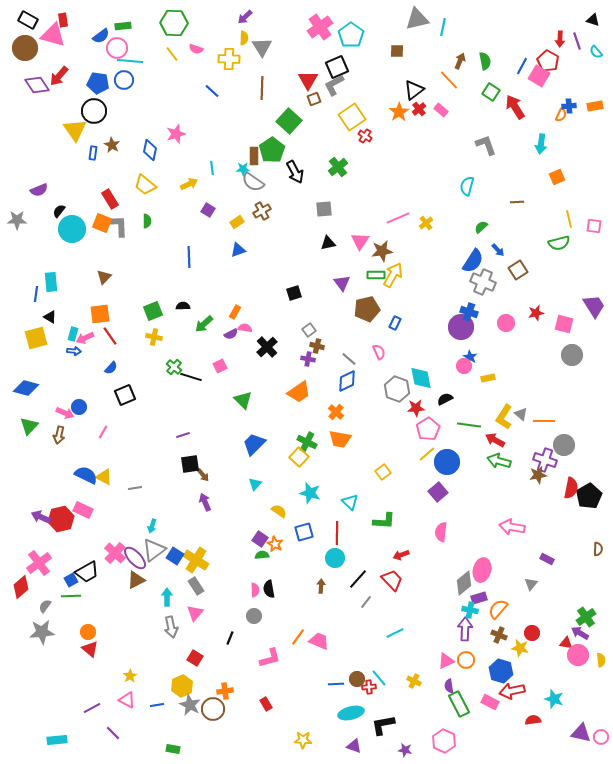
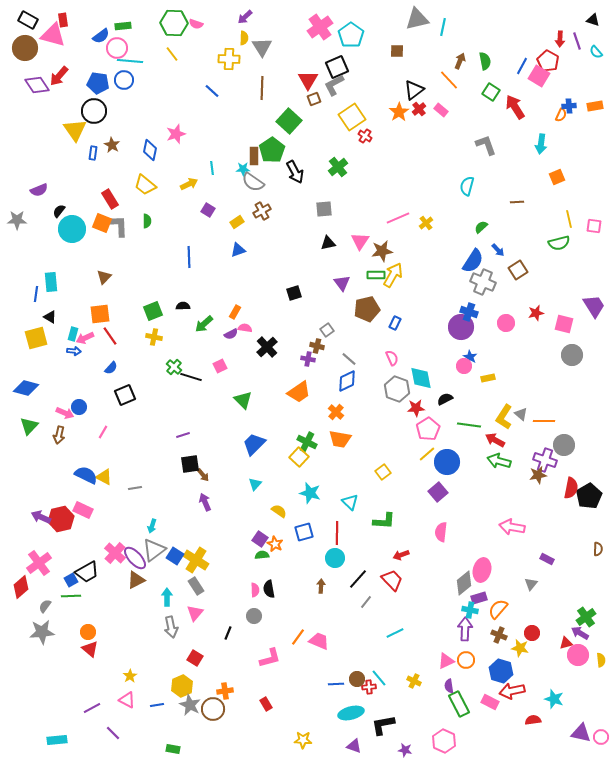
pink semicircle at (196, 49): moved 25 px up
gray square at (309, 330): moved 18 px right
pink semicircle at (379, 352): moved 13 px right, 6 px down
black line at (230, 638): moved 2 px left, 5 px up
red triangle at (566, 643): rotated 24 degrees counterclockwise
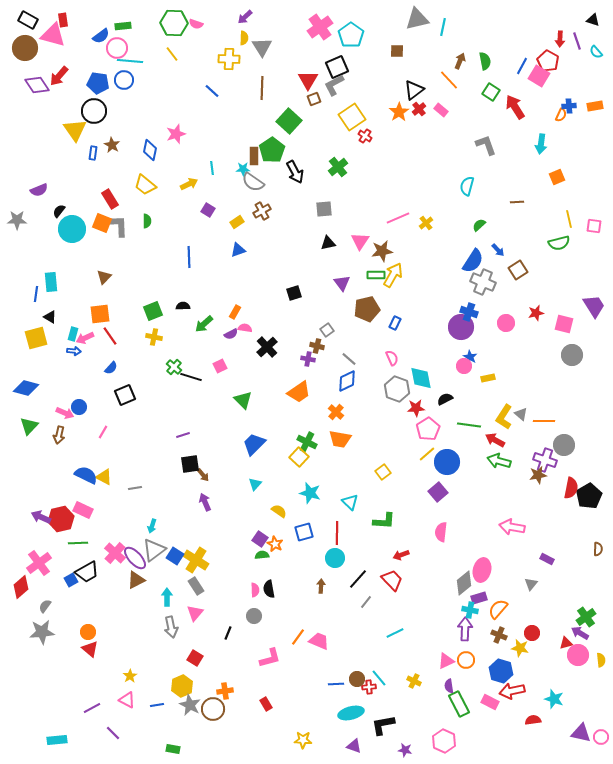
green semicircle at (481, 227): moved 2 px left, 2 px up
green line at (71, 596): moved 7 px right, 53 px up
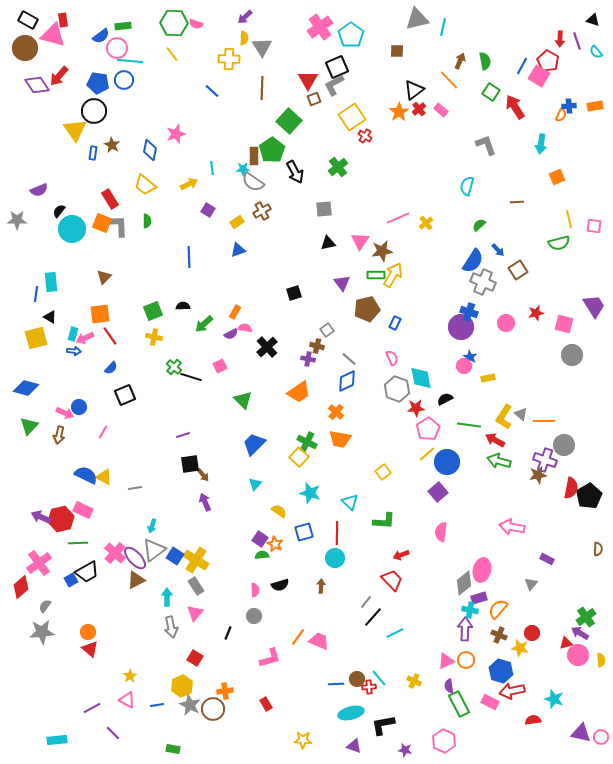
black line at (358, 579): moved 15 px right, 38 px down
black semicircle at (269, 589): moved 11 px right, 4 px up; rotated 96 degrees counterclockwise
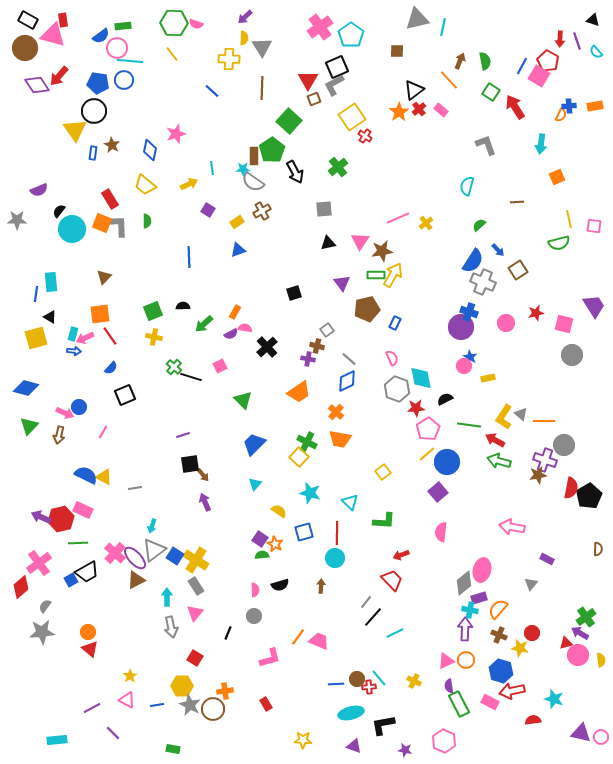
yellow hexagon at (182, 686): rotated 25 degrees clockwise
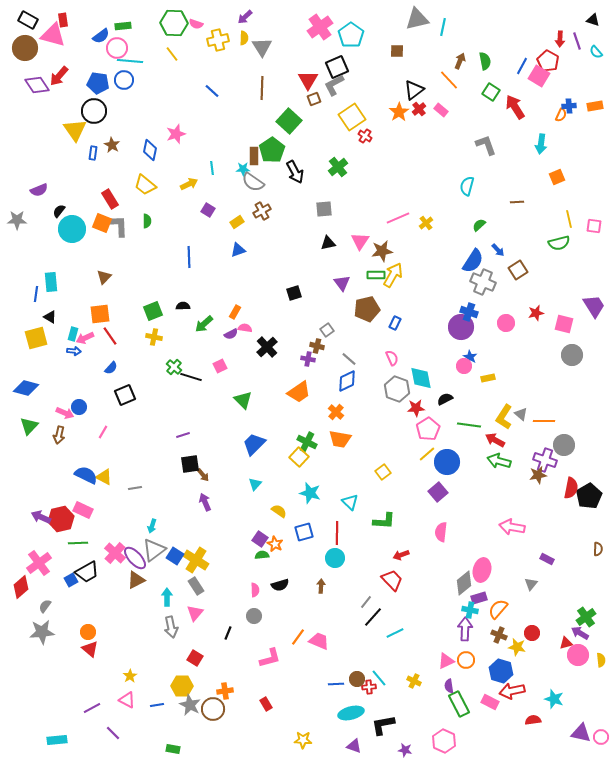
yellow cross at (229, 59): moved 11 px left, 19 px up; rotated 15 degrees counterclockwise
yellow star at (520, 648): moved 3 px left, 1 px up
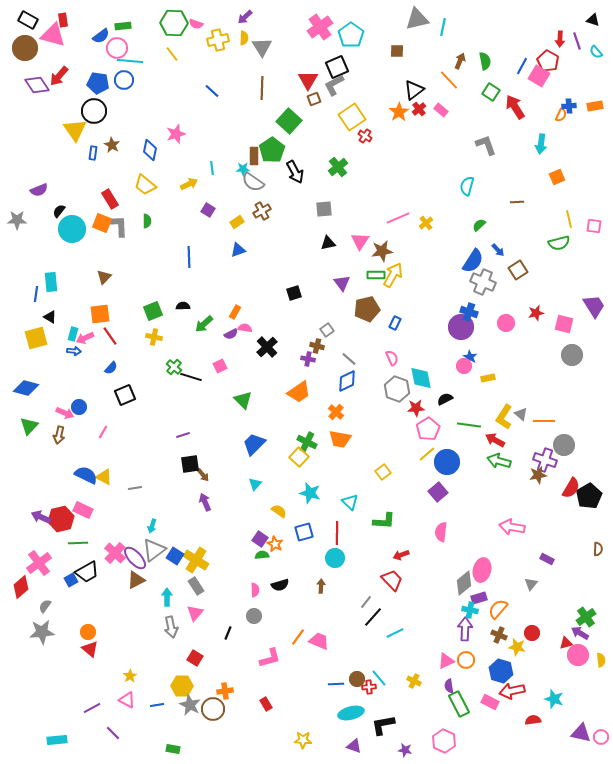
red semicircle at (571, 488): rotated 20 degrees clockwise
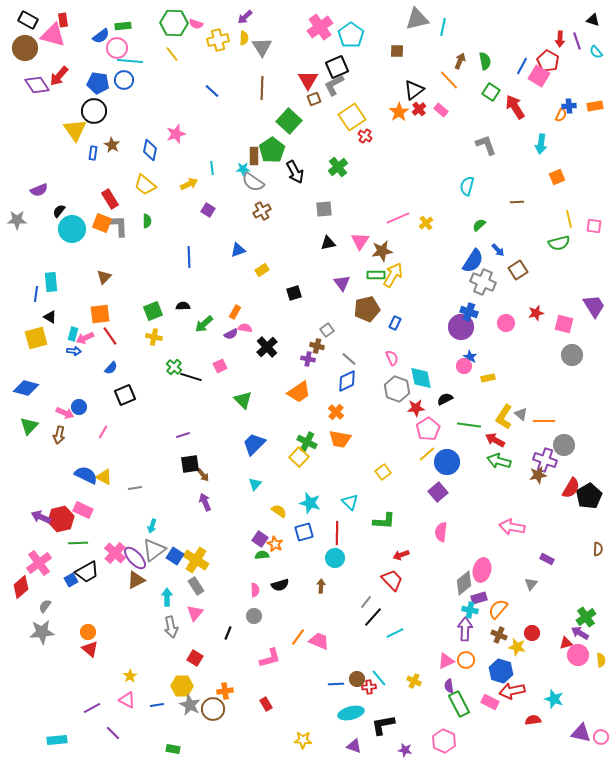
yellow rectangle at (237, 222): moved 25 px right, 48 px down
cyan star at (310, 493): moved 10 px down
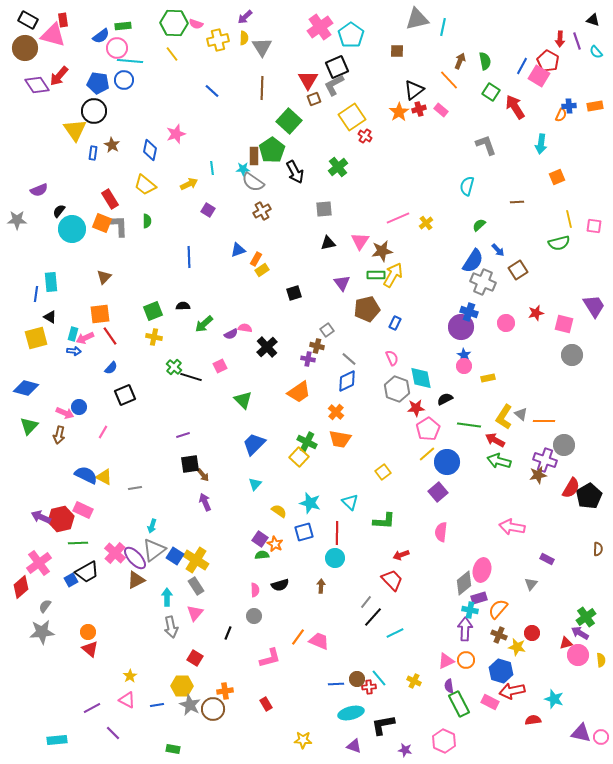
red cross at (419, 109): rotated 24 degrees clockwise
orange rectangle at (235, 312): moved 21 px right, 53 px up
blue star at (470, 357): moved 6 px left, 2 px up
